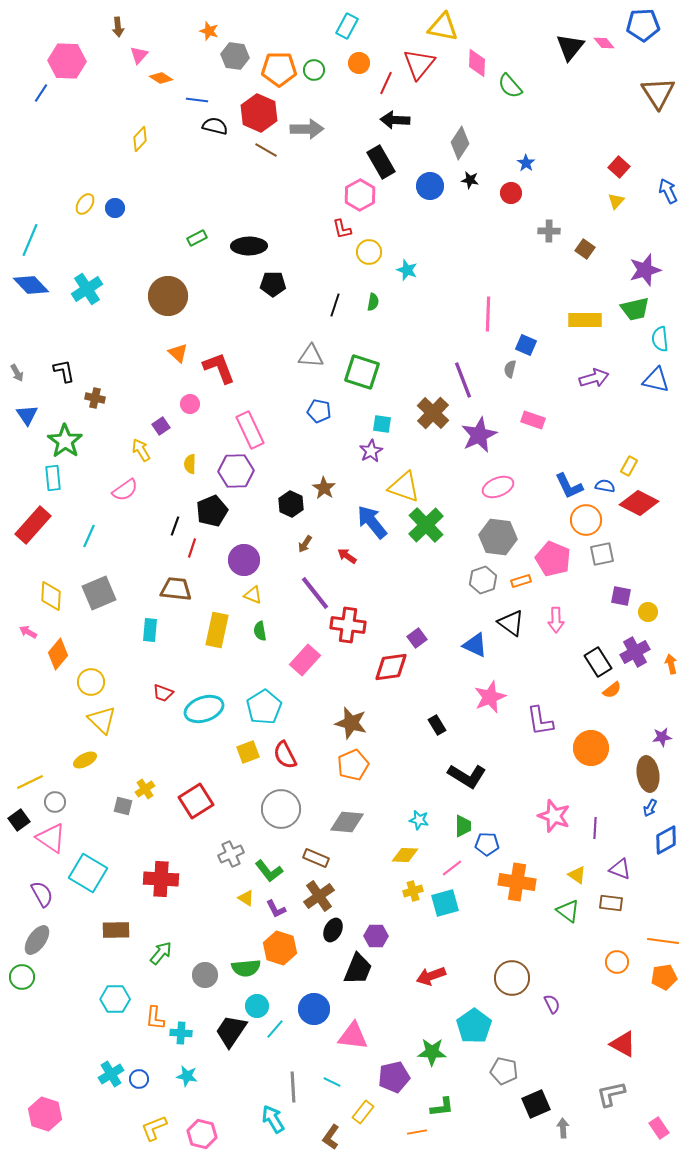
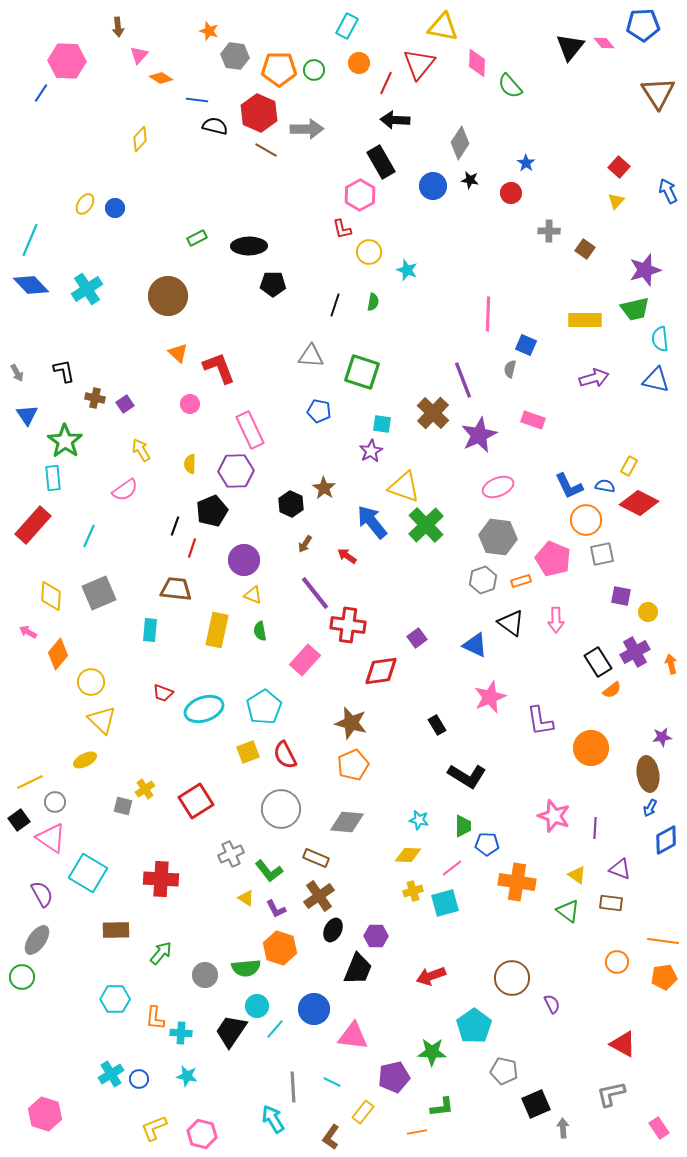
blue circle at (430, 186): moved 3 px right
purple square at (161, 426): moved 36 px left, 22 px up
red diamond at (391, 667): moved 10 px left, 4 px down
yellow diamond at (405, 855): moved 3 px right
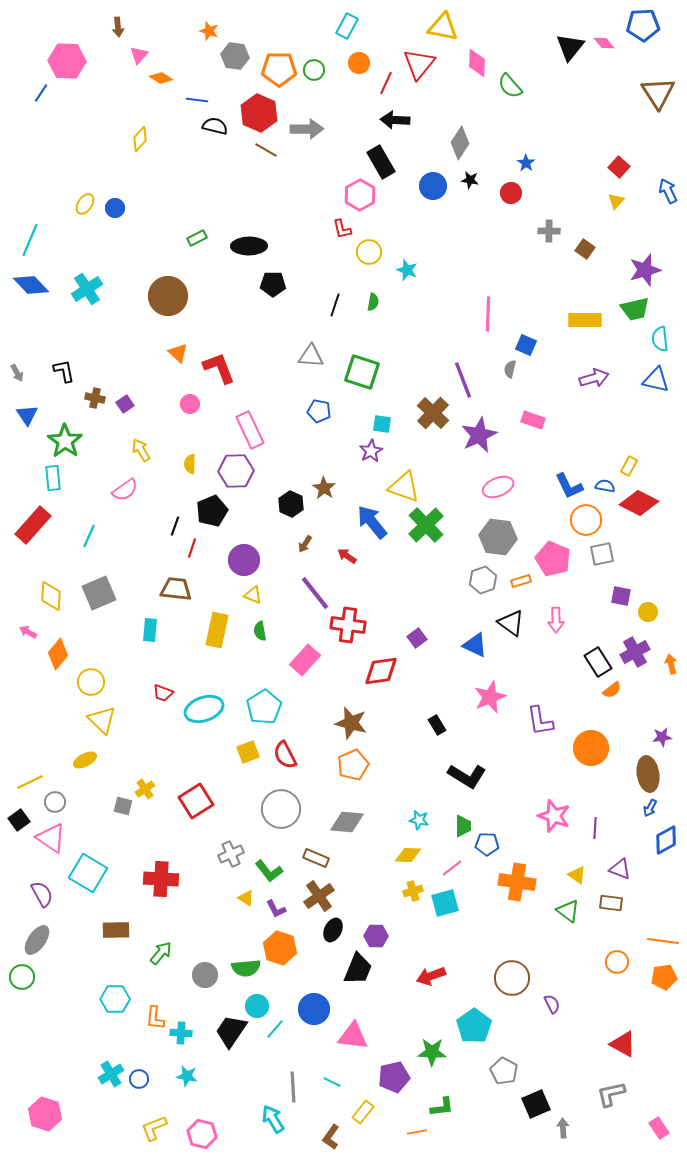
gray pentagon at (504, 1071): rotated 16 degrees clockwise
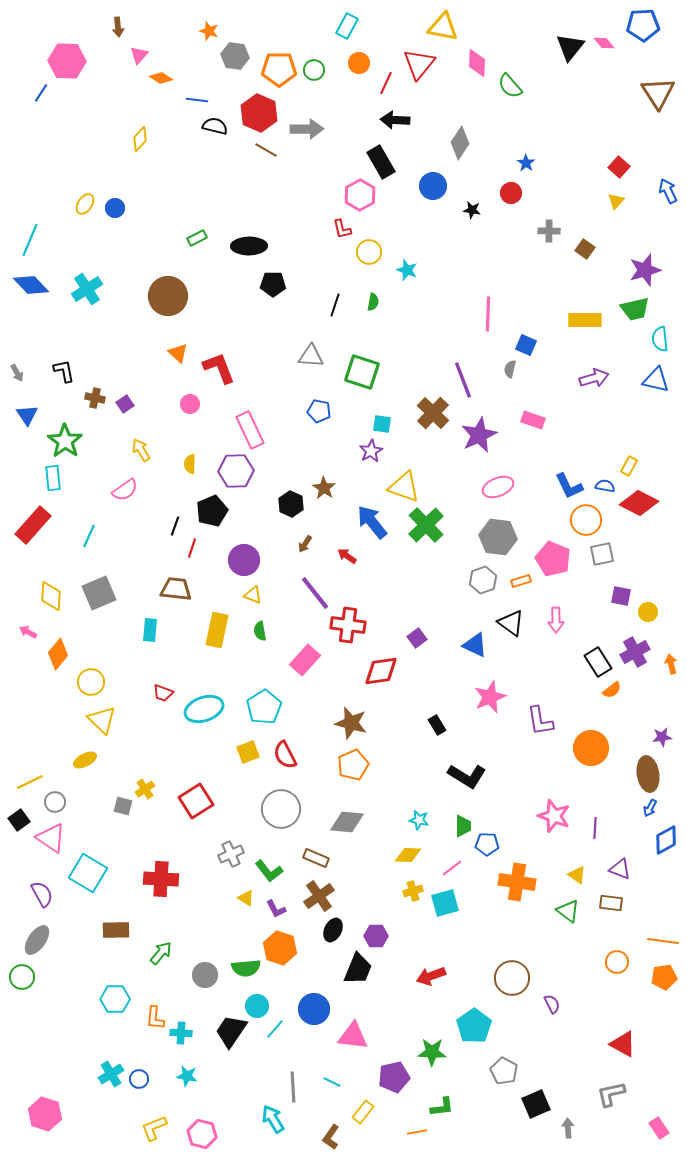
black star at (470, 180): moved 2 px right, 30 px down
gray arrow at (563, 1128): moved 5 px right
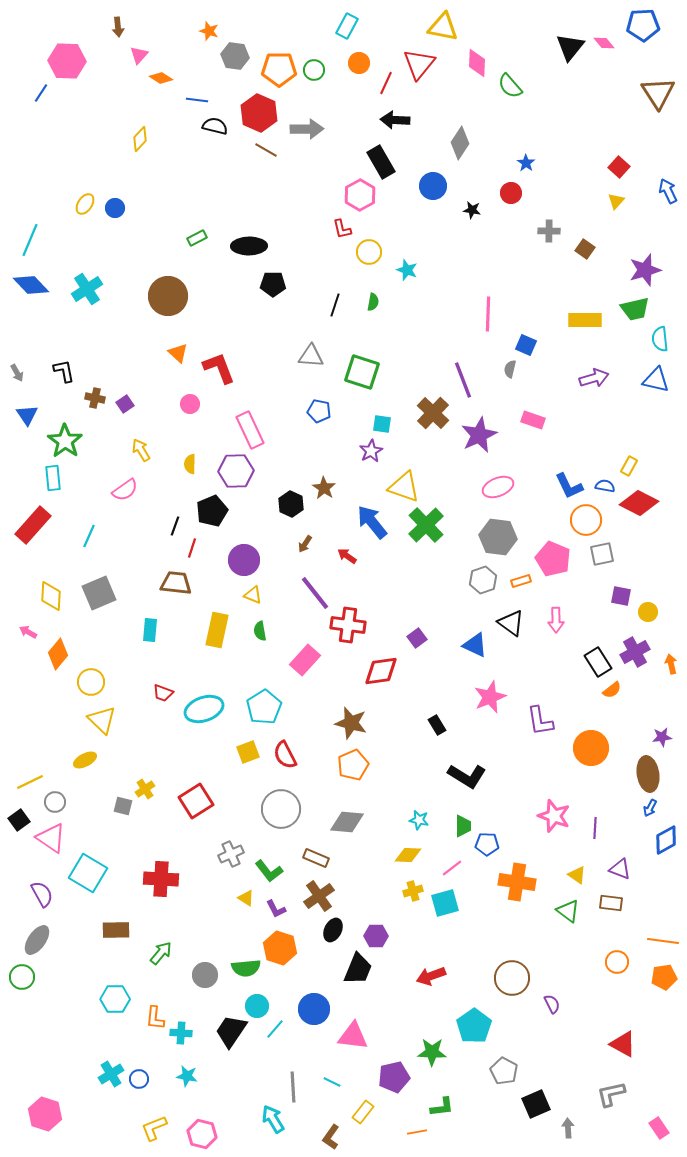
brown trapezoid at (176, 589): moved 6 px up
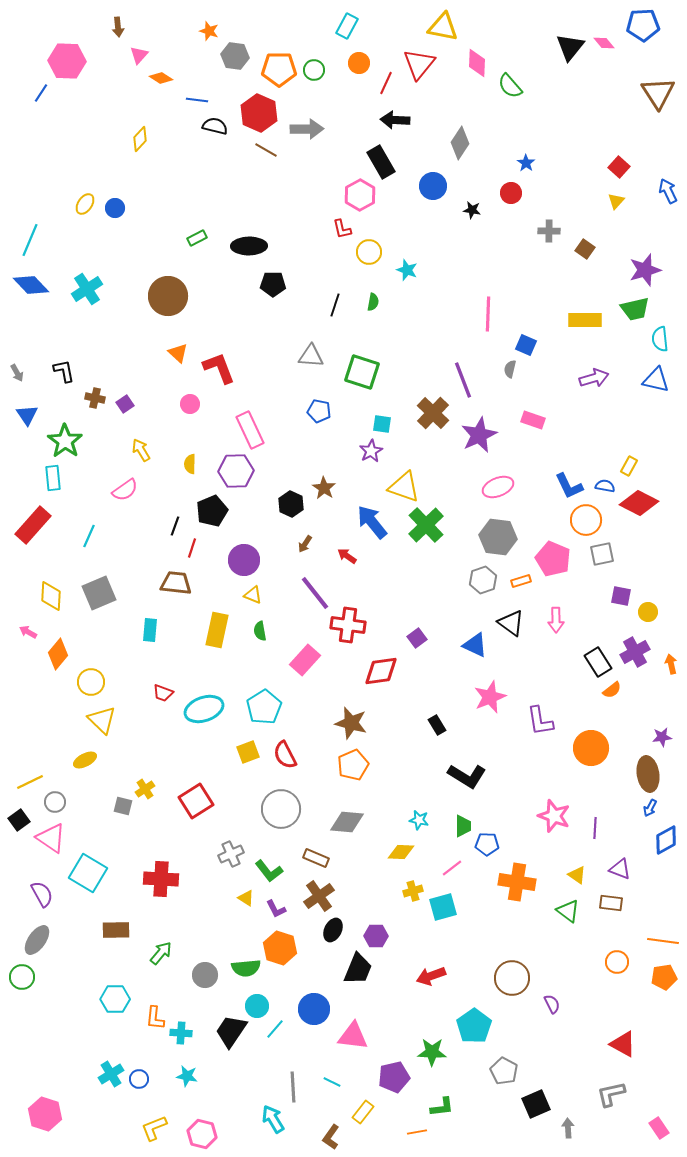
yellow diamond at (408, 855): moved 7 px left, 3 px up
cyan square at (445, 903): moved 2 px left, 4 px down
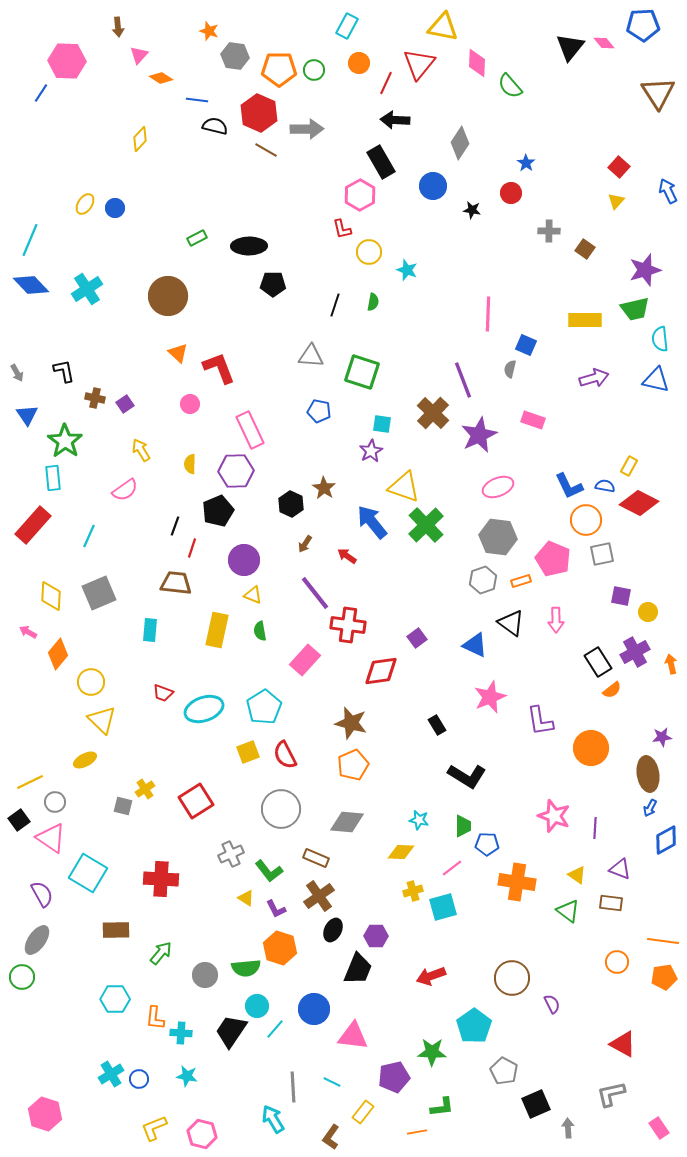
black pentagon at (212, 511): moved 6 px right
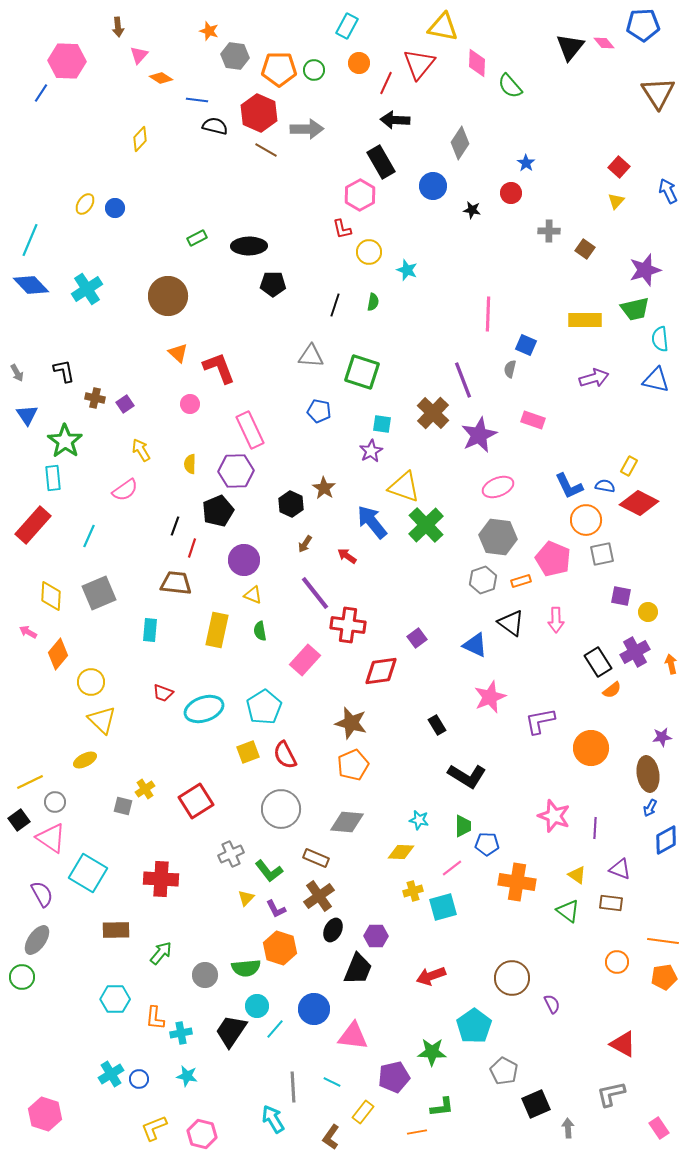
purple L-shape at (540, 721): rotated 88 degrees clockwise
yellow triangle at (246, 898): rotated 42 degrees clockwise
cyan cross at (181, 1033): rotated 15 degrees counterclockwise
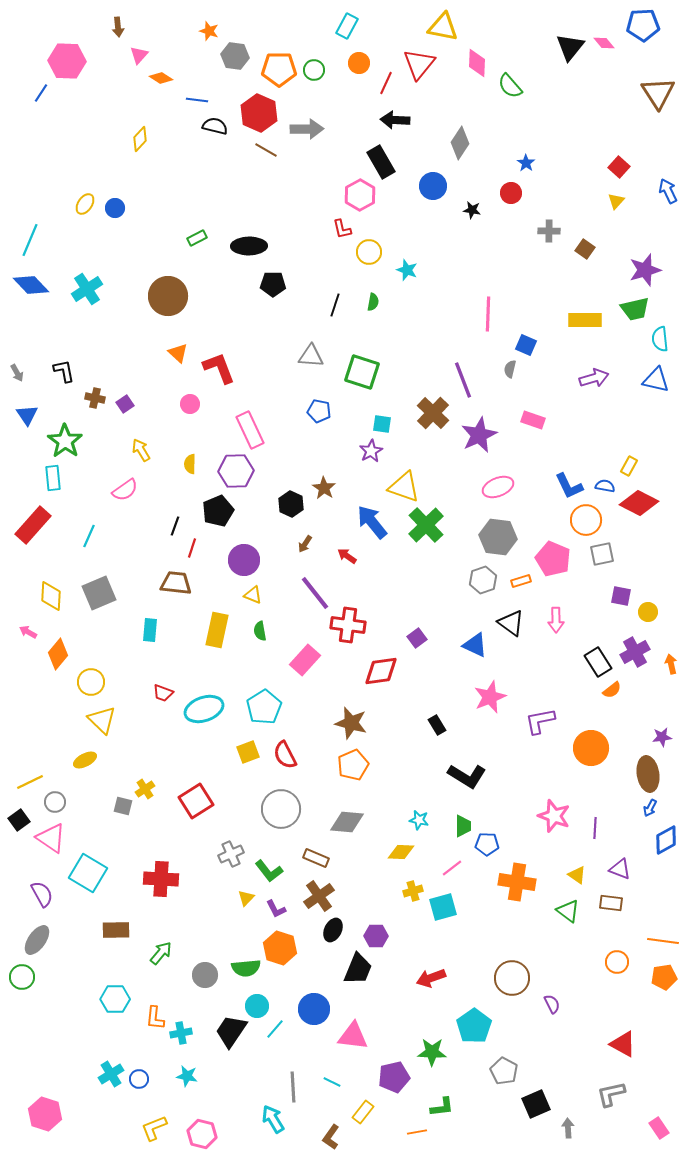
red arrow at (431, 976): moved 2 px down
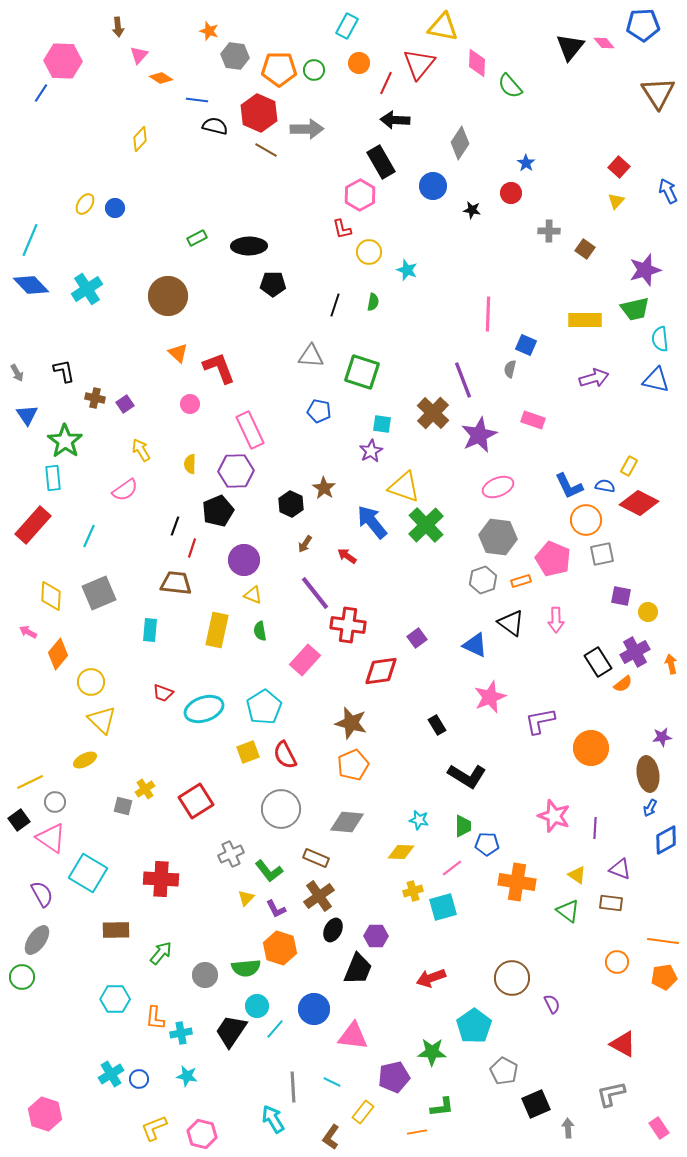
pink hexagon at (67, 61): moved 4 px left
orange semicircle at (612, 690): moved 11 px right, 6 px up
